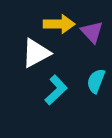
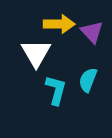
white triangle: rotated 32 degrees counterclockwise
cyan semicircle: moved 8 px left, 1 px up
cyan L-shape: rotated 32 degrees counterclockwise
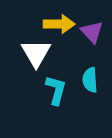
cyan semicircle: moved 2 px right; rotated 25 degrees counterclockwise
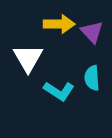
white triangle: moved 8 px left, 5 px down
cyan semicircle: moved 2 px right, 2 px up
cyan L-shape: moved 3 px right, 1 px down; rotated 108 degrees clockwise
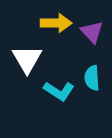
yellow arrow: moved 3 px left, 1 px up
white triangle: moved 1 px left, 1 px down
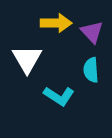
cyan semicircle: moved 1 px left, 8 px up
cyan L-shape: moved 5 px down
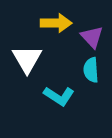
purple triangle: moved 5 px down
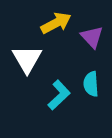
yellow arrow: rotated 28 degrees counterclockwise
cyan semicircle: moved 14 px down
cyan L-shape: moved 1 px up; rotated 76 degrees counterclockwise
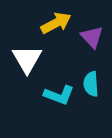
cyan L-shape: rotated 64 degrees clockwise
